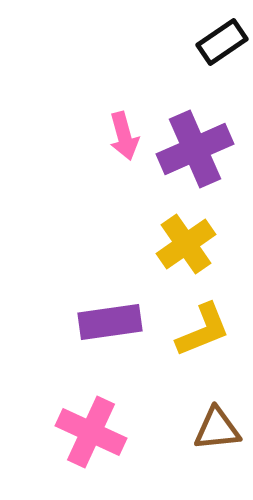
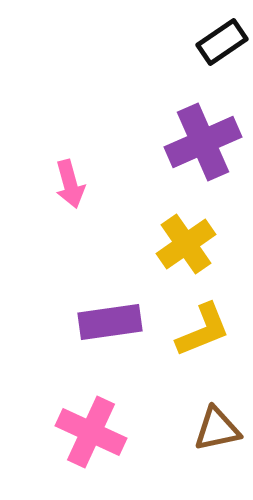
pink arrow: moved 54 px left, 48 px down
purple cross: moved 8 px right, 7 px up
brown triangle: rotated 6 degrees counterclockwise
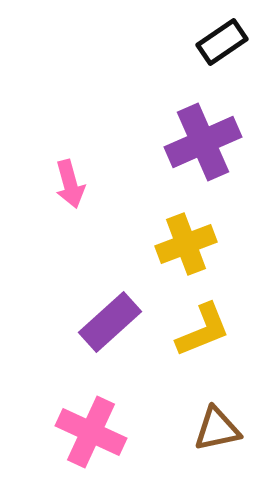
yellow cross: rotated 14 degrees clockwise
purple rectangle: rotated 34 degrees counterclockwise
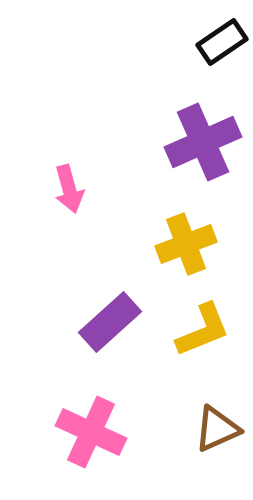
pink arrow: moved 1 px left, 5 px down
brown triangle: rotated 12 degrees counterclockwise
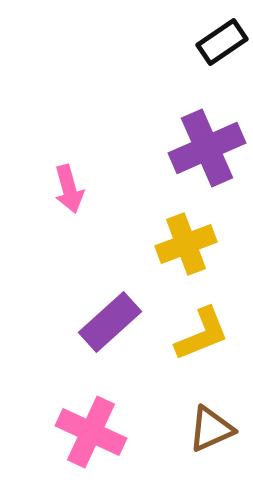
purple cross: moved 4 px right, 6 px down
yellow L-shape: moved 1 px left, 4 px down
brown triangle: moved 6 px left
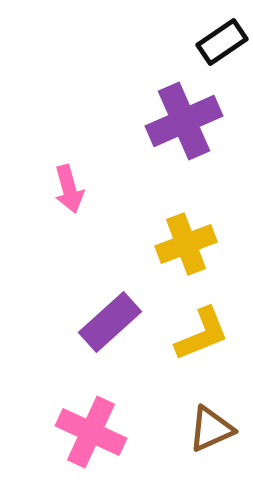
purple cross: moved 23 px left, 27 px up
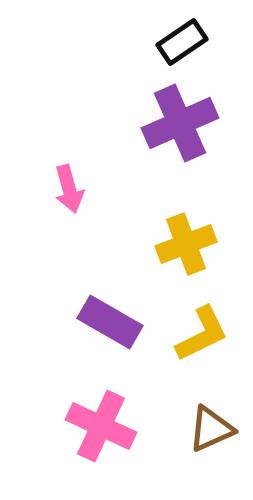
black rectangle: moved 40 px left
purple cross: moved 4 px left, 2 px down
purple rectangle: rotated 72 degrees clockwise
yellow L-shape: rotated 4 degrees counterclockwise
pink cross: moved 10 px right, 6 px up
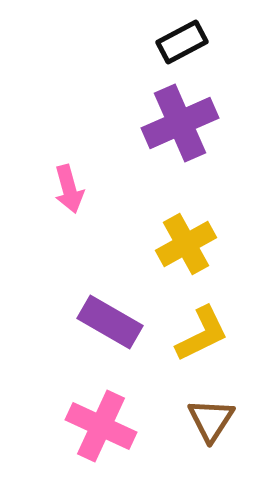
black rectangle: rotated 6 degrees clockwise
yellow cross: rotated 8 degrees counterclockwise
brown triangle: moved 9 px up; rotated 33 degrees counterclockwise
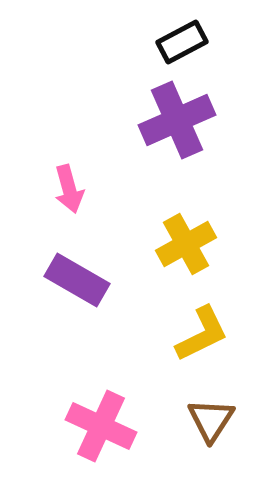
purple cross: moved 3 px left, 3 px up
purple rectangle: moved 33 px left, 42 px up
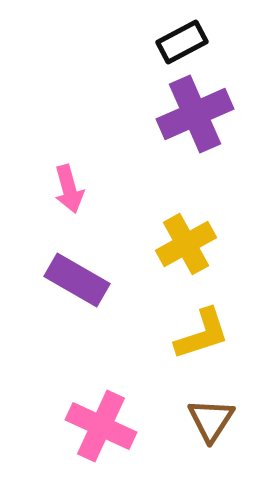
purple cross: moved 18 px right, 6 px up
yellow L-shape: rotated 8 degrees clockwise
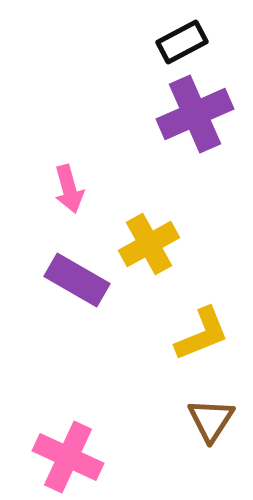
yellow cross: moved 37 px left
yellow L-shape: rotated 4 degrees counterclockwise
pink cross: moved 33 px left, 31 px down
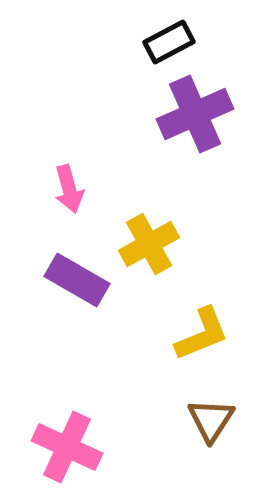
black rectangle: moved 13 px left
pink cross: moved 1 px left, 10 px up
